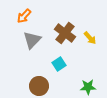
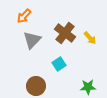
brown circle: moved 3 px left
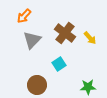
brown circle: moved 1 px right, 1 px up
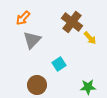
orange arrow: moved 1 px left, 2 px down
brown cross: moved 7 px right, 11 px up
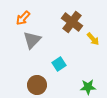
yellow arrow: moved 3 px right, 1 px down
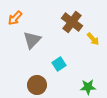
orange arrow: moved 8 px left
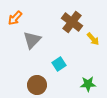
green star: moved 3 px up
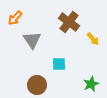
brown cross: moved 3 px left
gray triangle: rotated 18 degrees counterclockwise
cyan square: rotated 32 degrees clockwise
green star: moved 3 px right; rotated 21 degrees counterclockwise
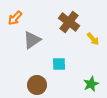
gray triangle: rotated 30 degrees clockwise
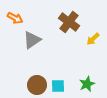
orange arrow: rotated 105 degrees counterclockwise
yellow arrow: rotated 88 degrees clockwise
cyan square: moved 1 px left, 22 px down
green star: moved 4 px left
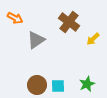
gray triangle: moved 4 px right
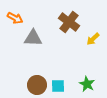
gray triangle: moved 3 px left, 2 px up; rotated 36 degrees clockwise
green star: rotated 21 degrees counterclockwise
